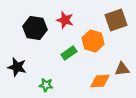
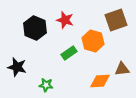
black hexagon: rotated 15 degrees clockwise
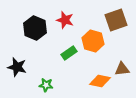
orange diamond: rotated 15 degrees clockwise
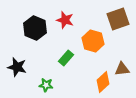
brown square: moved 2 px right, 1 px up
green rectangle: moved 3 px left, 5 px down; rotated 14 degrees counterclockwise
orange diamond: moved 3 px right, 1 px down; rotated 55 degrees counterclockwise
